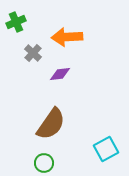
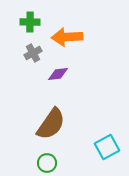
green cross: moved 14 px right; rotated 24 degrees clockwise
gray cross: rotated 18 degrees clockwise
purple diamond: moved 2 px left
cyan square: moved 1 px right, 2 px up
green circle: moved 3 px right
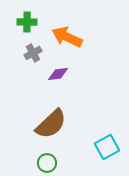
green cross: moved 3 px left
orange arrow: rotated 28 degrees clockwise
brown semicircle: rotated 12 degrees clockwise
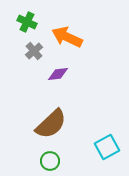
green cross: rotated 24 degrees clockwise
gray cross: moved 1 px right, 2 px up; rotated 12 degrees counterclockwise
green circle: moved 3 px right, 2 px up
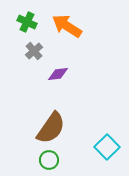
orange arrow: moved 11 px up; rotated 8 degrees clockwise
brown semicircle: moved 4 px down; rotated 12 degrees counterclockwise
cyan square: rotated 15 degrees counterclockwise
green circle: moved 1 px left, 1 px up
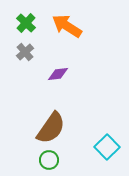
green cross: moved 1 px left, 1 px down; rotated 18 degrees clockwise
gray cross: moved 9 px left, 1 px down
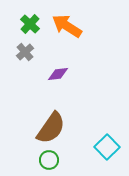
green cross: moved 4 px right, 1 px down
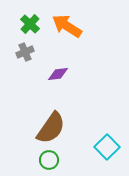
gray cross: rotated 18 degrees clockwise
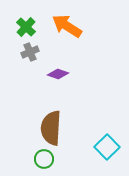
green cross: moved 4 px left, 3 px down
gray cross: moved 5 px right
purple diamond: rotated 25 degrees clockwise
brown semicircle: rotated 148 degrees clockwise
green circle: moved 5 px left, 1 px up
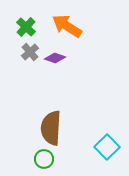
gray cross: rotated 18 degrees counterclockwise
purple diamond: moved 3 px left, 16 px up
